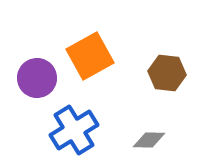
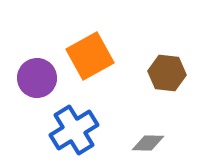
gray diamond: moved 1 px left, 3 px down
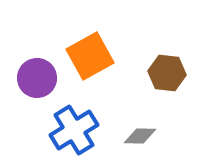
gray diamond: moved 8 px left, 7 px up
